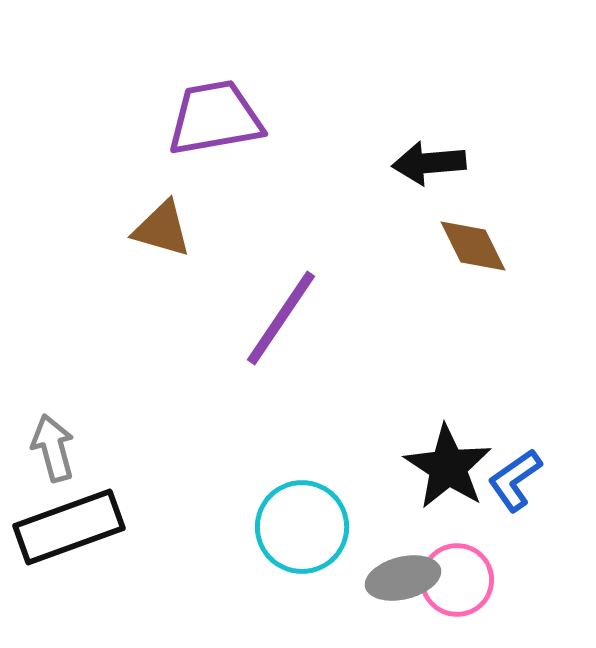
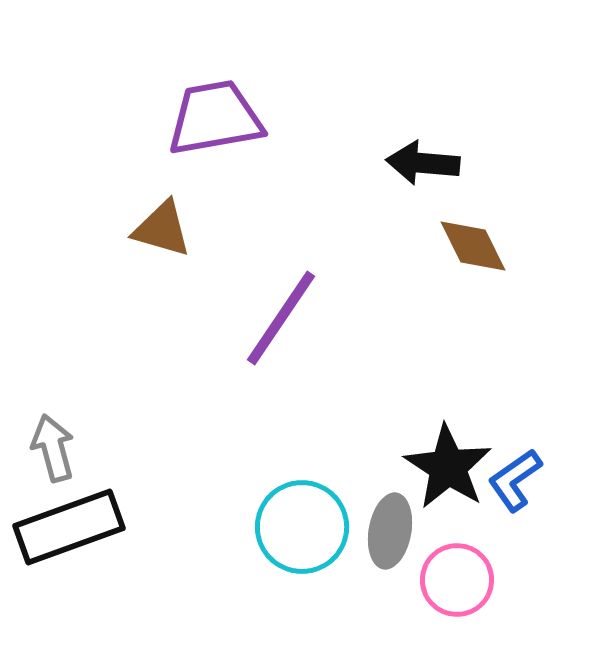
black arrow: moved 6 px left; rotated 10 degrees clockwise
gray ellipse: moved 13 px left, 47 px up; rotated 66 degrees counterclockwise
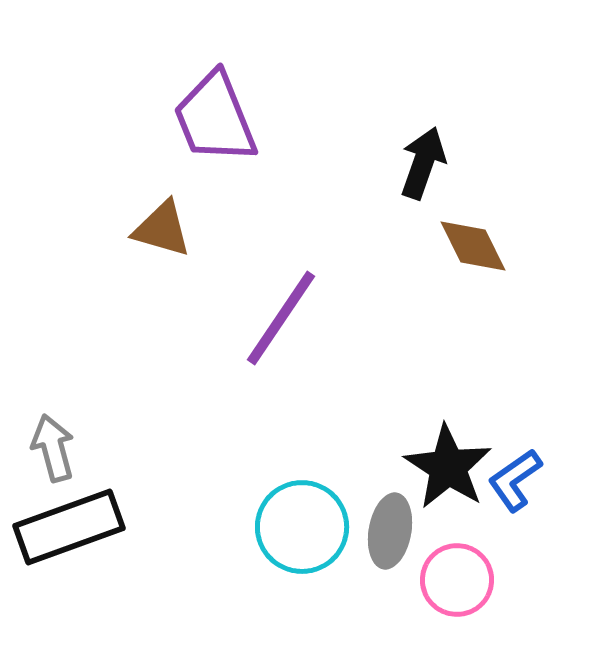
purple trapezoid: rotated 102 degrees counterclockwise
black arrow: rotated 104 degrees clockwise
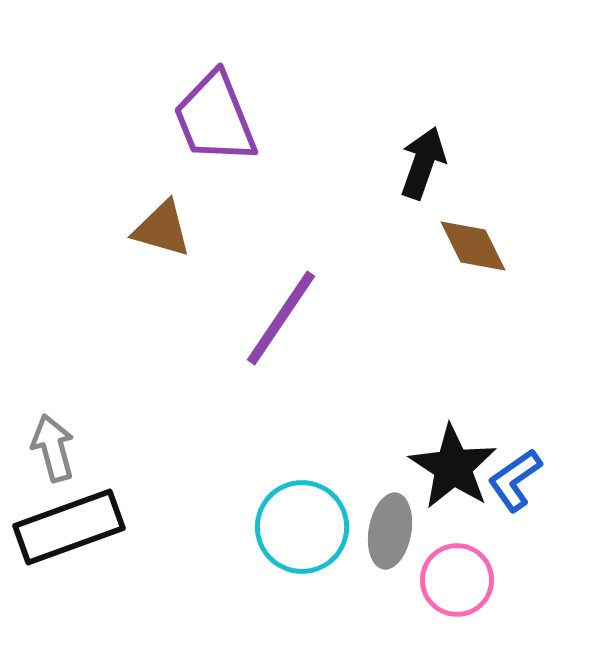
black star: moved 5 px right
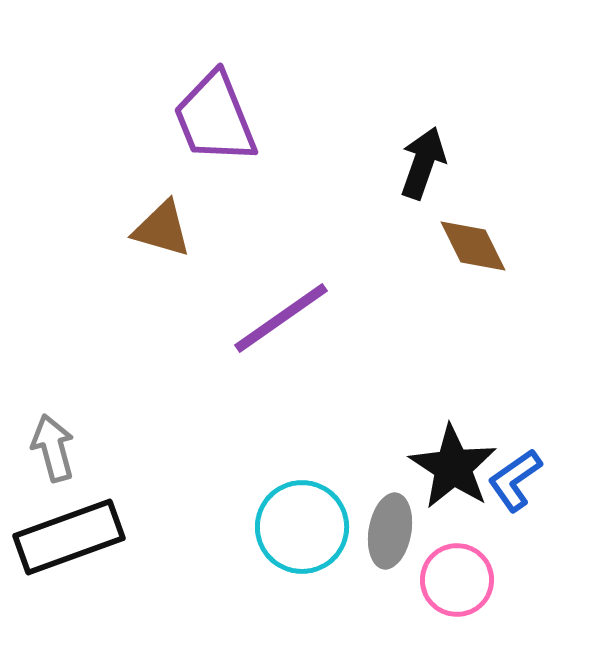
purple line: rotated 21 degrees clockwise
black rectangle: moved 10 px down
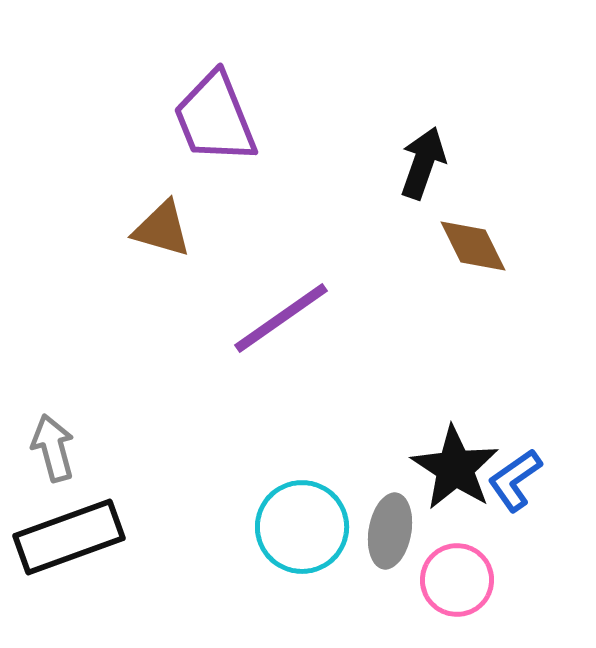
black star: moved 2 px right, 1 px down
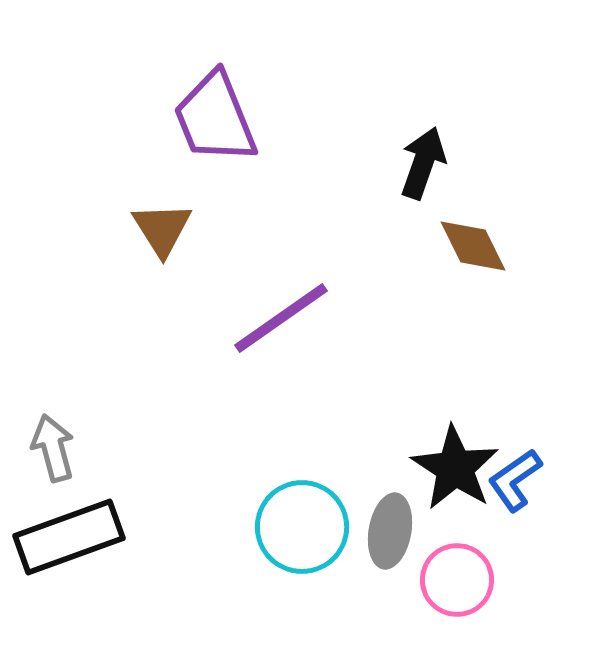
brown triangle: rotated 42 degrees clockwise
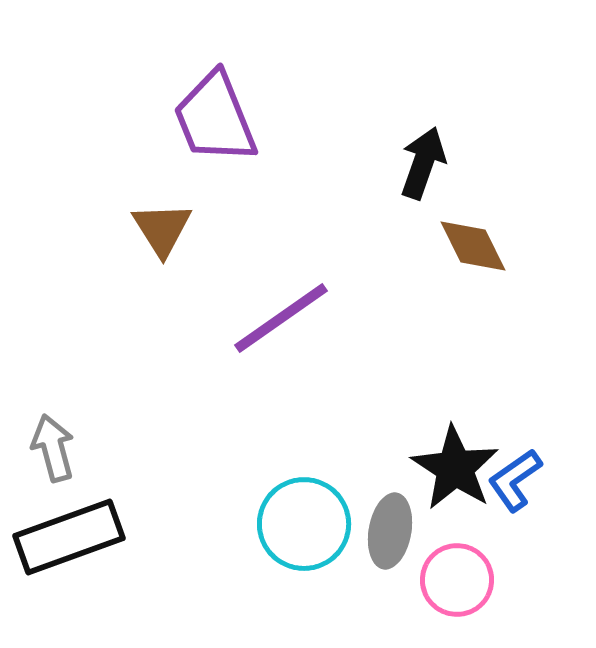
cyan circle: moved 2 px right, 3 px up
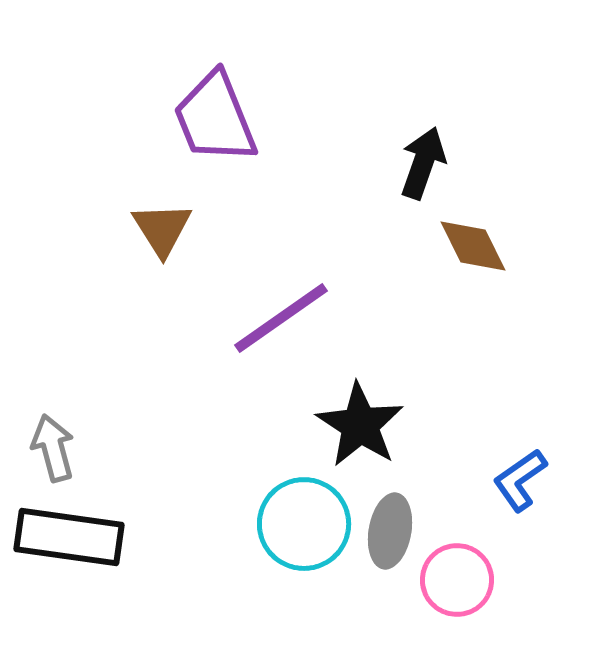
black star: moved 95 px left, 43 px up
blue L-shape: moved 5 px right
black rectangle: rotated 28 degrees clockwise
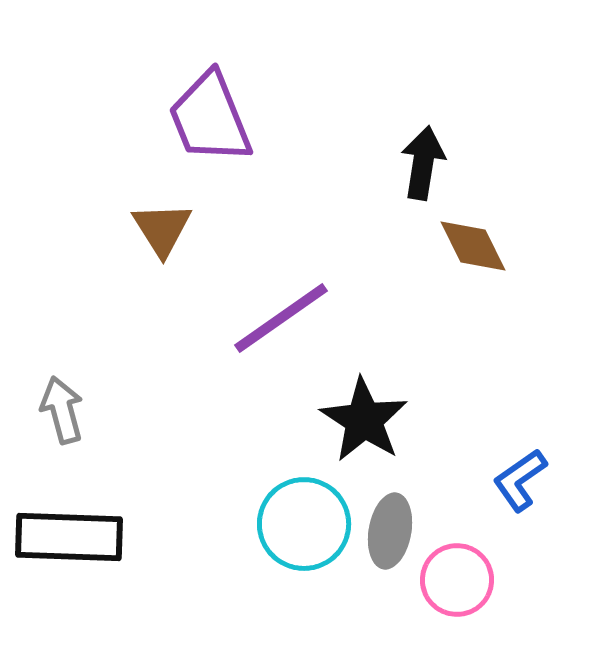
purple trapezoid: moved 5 px left
black arrow: rotated 10 degrees counterclockwise
black star: moved 4 px right, 5 px up
gray arrow: moved 9 px right, 38 px up
black rectangle: rotated 6 degrees counterclockwise
